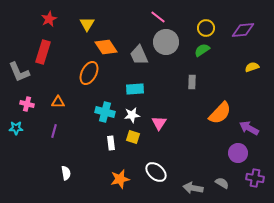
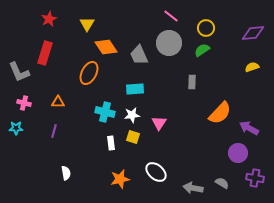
pink line: moved 13 px right, 1 px up
purple diamond: moved 10 px right, 3 px down
gray circle: moved 3 px right, 1 px down
red rectangle: moved 2 px right, 1 px down
pink cross: moved 3 px left, 1 px up
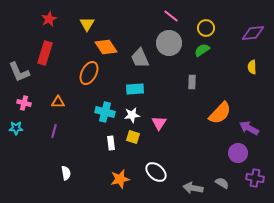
gray trapezoid: moved 1 px right, 3 px down
yellow semicircle: rotated 72 degrees counterclockwise
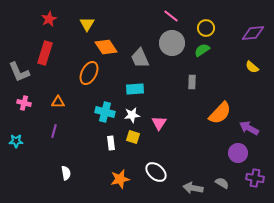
gray circle: moved 3 px right
yellow semicircle: rotated 48 degrees counterclockwise
cyan star: moved 13 px down
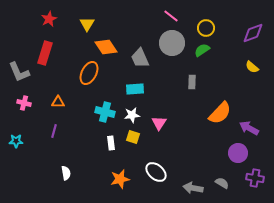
purple diamond: rotated 15 degrees counterclockwise
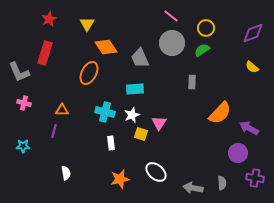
orange triangle: moved 4 px right, 8 px down
white star: rotated 14 degrees counterclockwise
yellow square: moved 8 px right, 3 px up
cyan star: moved 7 px right, 5 px down
gray semicircle: rotated 56 degrees clockwise
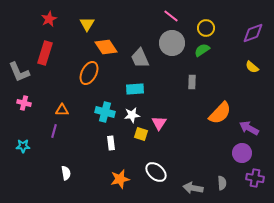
white star: rotated 14 degrees clockwise
purple circle: moved 4 px right
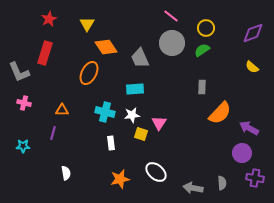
gray rectangle: moved 10 px right, 5 px down
purple line: moved 1 px left, 2 px down
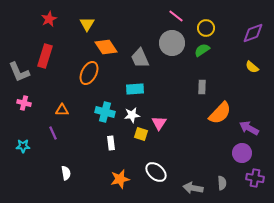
pink line: moved 5 px right
red rectangle: moved 3 px down
purple line: rotated 40 degrees counterclockwise
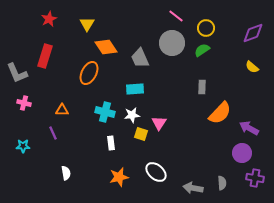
gray L-shape: moved 2 px left, 1 px down
orange star: moved 1 px left, 2 px up
